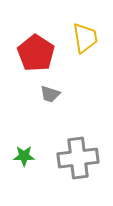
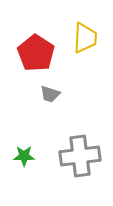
yellow trapezoid: rotated 12 degrees clockwise
gray cross: moved 2 px right, 2 px up
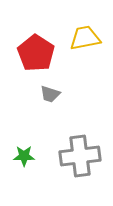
yellow trapezoid: rotated 104 degrees counterclockwise
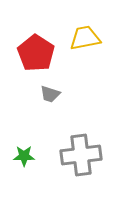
gray cross: moved 1 px right, 1 px up
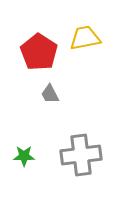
red pentagon: moved 3 px right, 1 px up
gray trapezoid: rotated 45 degrees clockwise
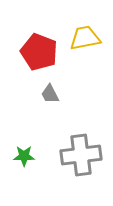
red pentagon: rotated 12 degrees counterclockwise
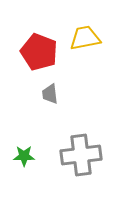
gray trapezoid: rotated 20 degrees clockwise
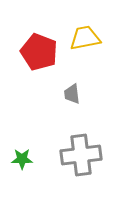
gray trapezoid: moved 22 px right
green star: moved 2 px left, 3 px down
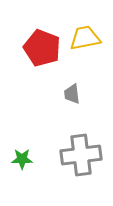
red pentagon: moved 3 px right, 4 px up
